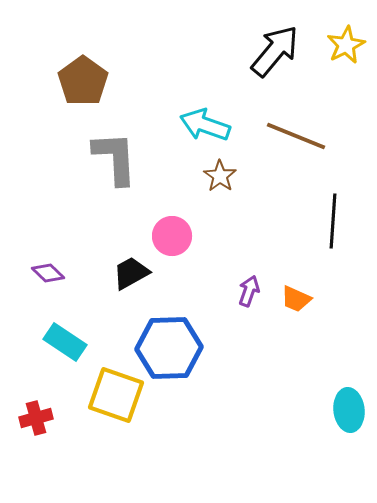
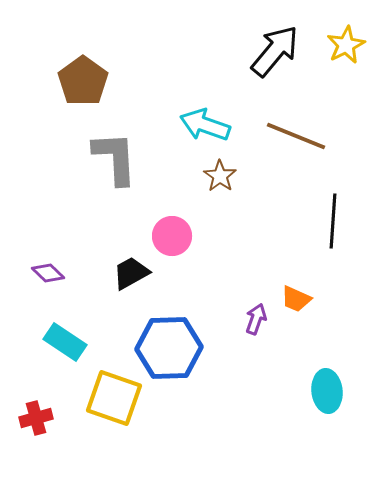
purple arrow: moved 7 px right, 28 px down
yellow square: moved 2 px left, 3 px down
cyan ellipse: moved 22 px left, 19 px up
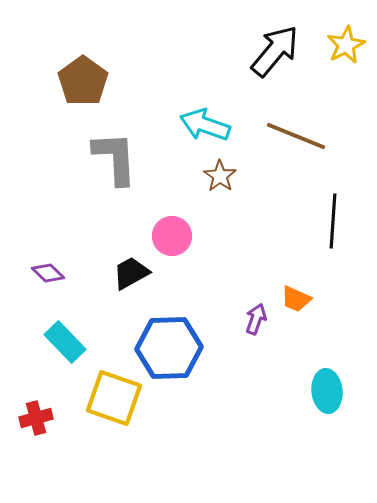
cyan rectangle: rotated 12 degrees clockwise
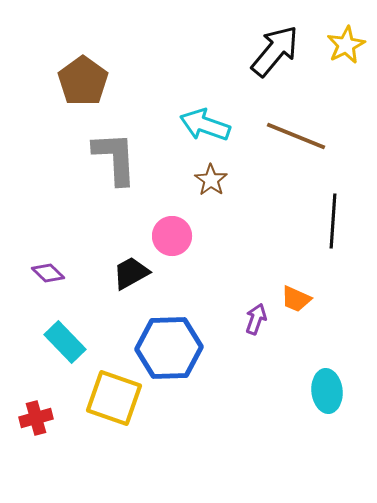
brown star: moved 9 px left, 4 px down
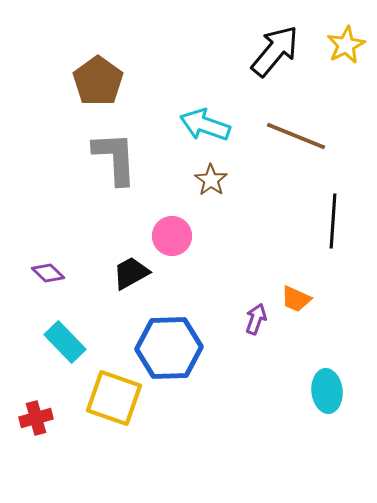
brown pentagon: moved 15 px right
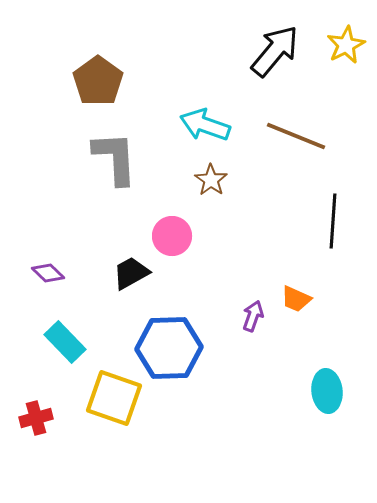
purple arrow: moved 3 px left, 3 px up
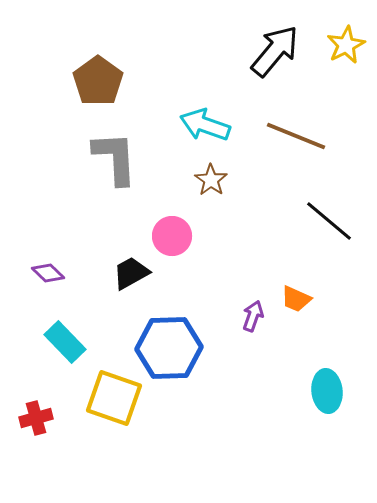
black line: moved 4 px left; rotated 54 degrees counterclockwise
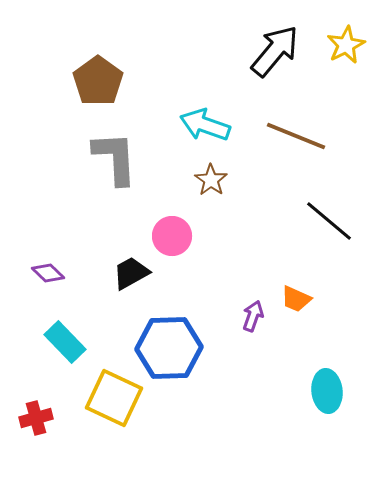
yellow square: rotated 6 degrees clockwise
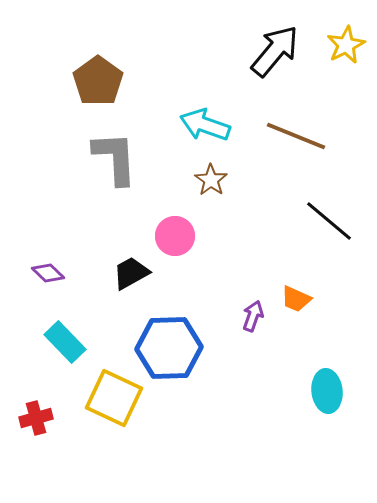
pink circle: moved 3 px right
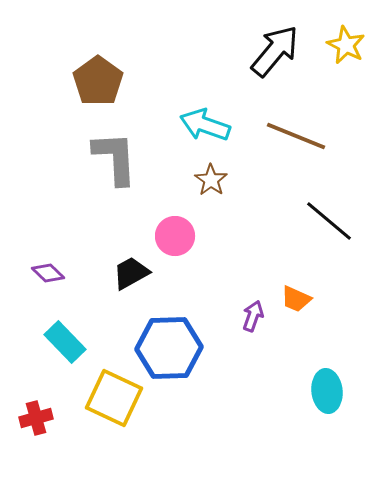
yellow star: rotated 18 degrees counterclockwise
